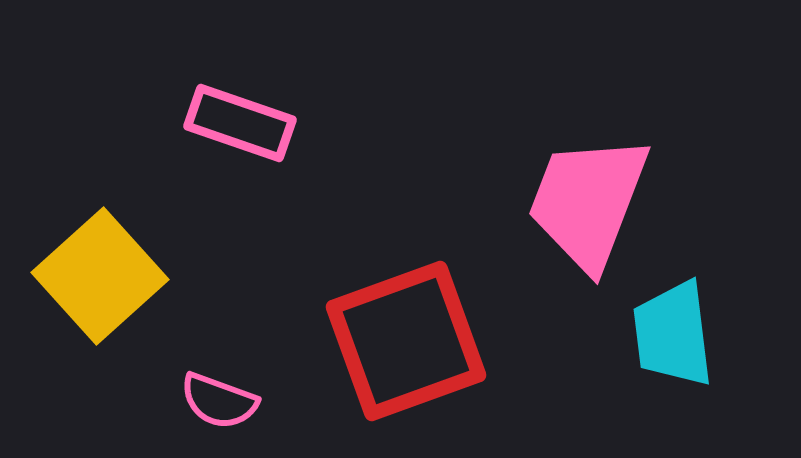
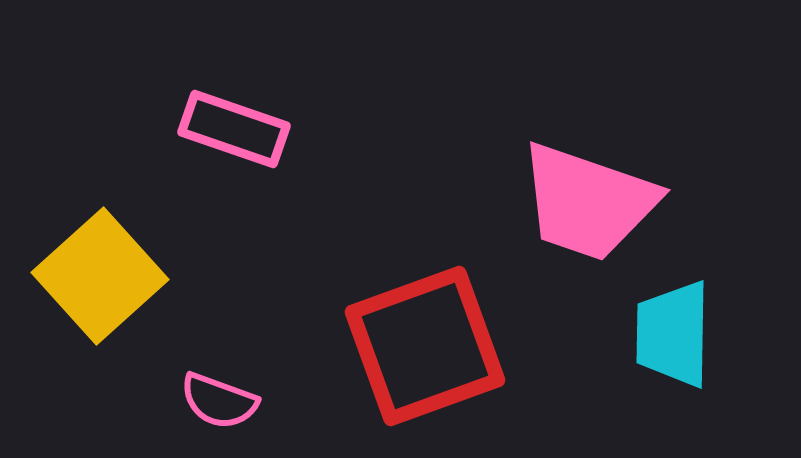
pink rectangle: moved 6 px left, 6 px down
pink trapezoid: rotated 92 degrees counterclockwise
cyan trapezoid: rotated 8 degrees clockwise
red square: moved 19 px right, 5 px down
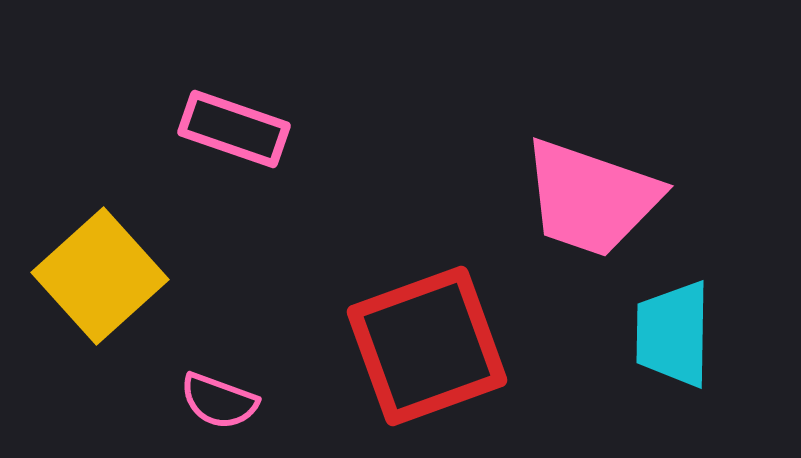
pink trapezoid: moved 3 px right, 4 px up
red square: moved 2 px right
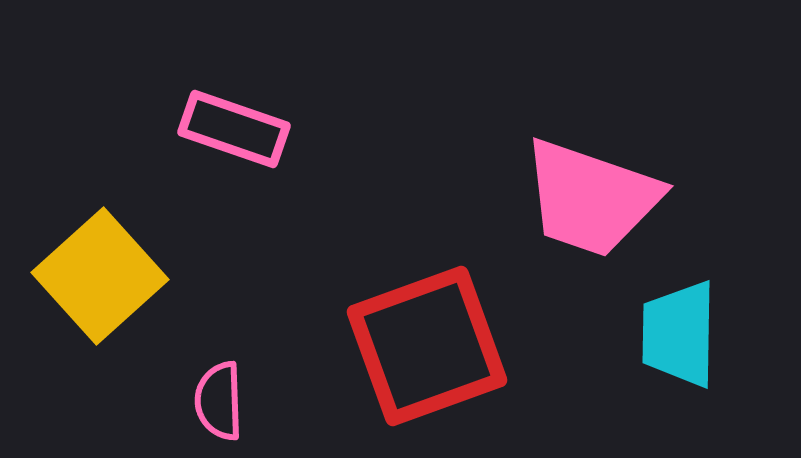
cyan trapezoid: moved 6 px right
pink semicircle: rotated 68 degrees clockwise
